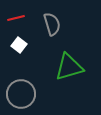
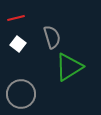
gray semicircle: moved 13 px down
white square: moved 1 px left, 1 px up
green triangle: rotated 16 degrees counterclockwise
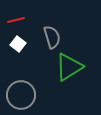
red line: moved 2 px down
gray circle: moved 1 px down
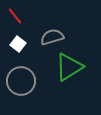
red line: moved 1 px left, 4 px up; rotated 66 degrees clockwise
gray semicircle: rotated 90 degrees counterclockwise
gray circle: moved 14 px up
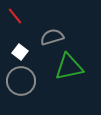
white square: moved 2 px right, 8 px down
green triangle: rotated 20 degrees clockwise
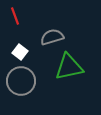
red line: rotated 18 degrees clockwise
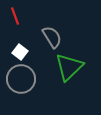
gray semicircle: rotated 75 degrees clockwise
green triangle: rotated 32 degrees counterclockwise
gray circle: moved 2 px up
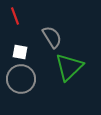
white square: rotated 28 degrees counterclockwise
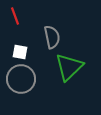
gray semicircle: rotated 20 degrees clockwise
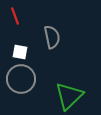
green triangle: moved 29 px down
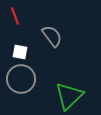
gray semicircle: moved 1 px up; rotated 25 degrees counterclockwise
